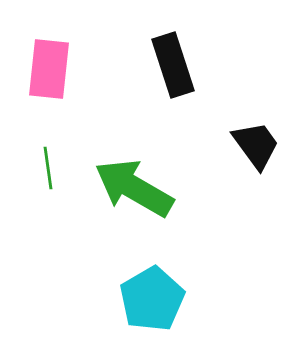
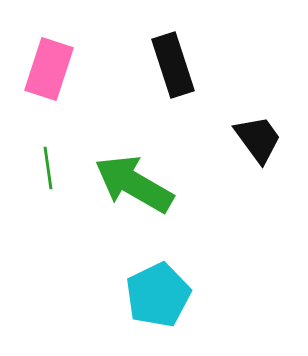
pink rectangle: rotated 12 degrees clockwise
black trapezoid: moved 2 px right, 6 px up
green arrow: moved 4 px up
cyan pentagon: moved 6 px right, 4 px up; rotated 4 degrees clockwise
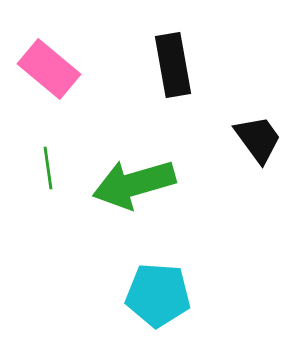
black rectangle: rotated 8 degrees clockwise
pink rectangle: rotated 68 degrees counterclockwise
green arrow: rotated 46 degrees counterclockwise
cyan pentagon: rotated 30 degrees clockwise
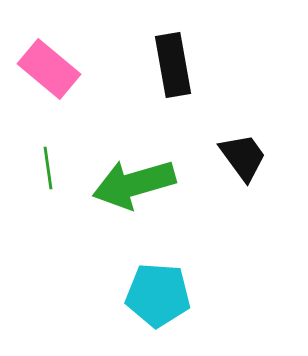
black trapezoid: moved 15 px left, 18 px down
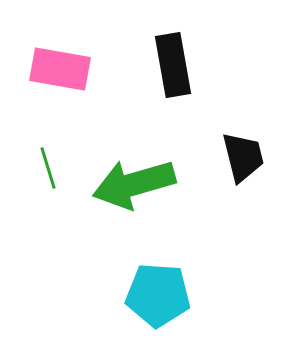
pink rectangle: moved 11 px right; rotated 30 degrees counterclockwise
black trapezoid: rotated 22 degrees clockwise
green line: rotated 9 degrees counterclockwise
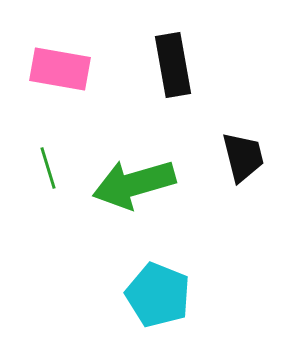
cyan pentagon: rotated 18 degrees clockwise
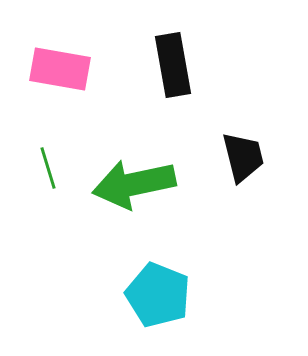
green arrow: rotated 4 degrees clockwise
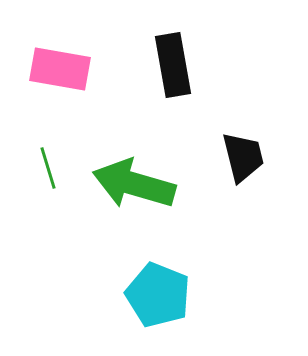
green arrow: rotated 28 degrees clockwise
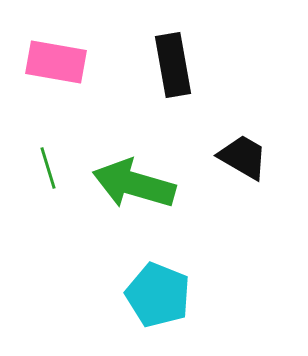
pink rectangle: moved 4 px left, 7 px up
black trapezoid: rotated 46 degrees counterclockwise
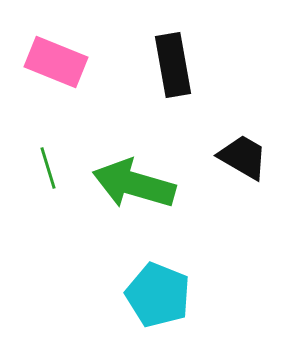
pink rectangle: rotated 12 degrees clockwise
